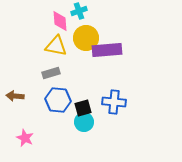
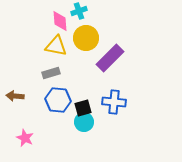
purple rectangle: moved 3 px right, 8 px down; rotated 40 degrees counterclockwise
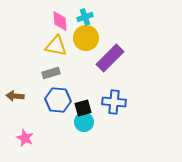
cyan cross: moved 6 px right, 6 px down
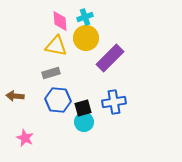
blue cross: rotated 15 degrees counterclockwise
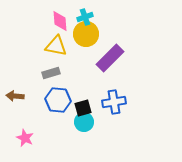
yellow circle: moved 4 px up
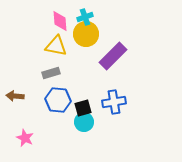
purple rectangle: moved 3 px right, 2 px up
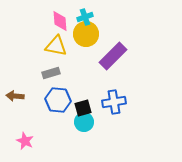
pink star: moved 3 px down
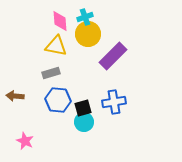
yellow circle: moved 2 px right
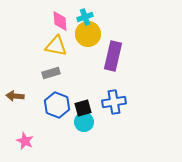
purple rectangle: rotated 32 degrees counterclockwise
blue hexagon: moved 1 px left, 5 px down; rotated 15 degrees clockwise
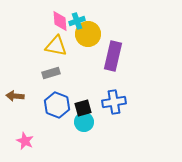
cyan cross: moved 8 px left, 4 px down
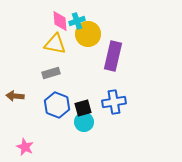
yellow triangle: moved 1 px left, 2 px up
pink star: moved 6 px down
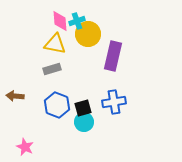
gray rectangle: moved 1 px right, 4 px up
